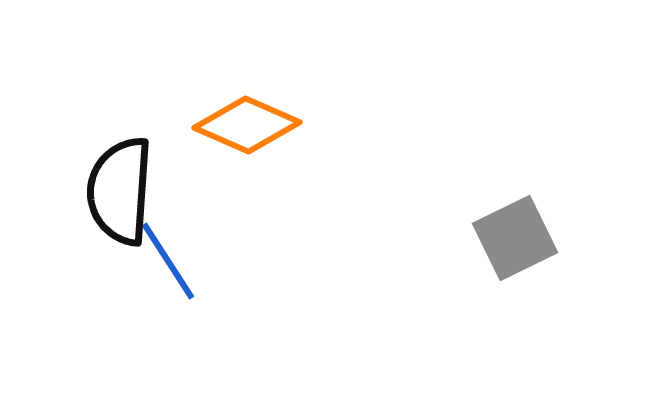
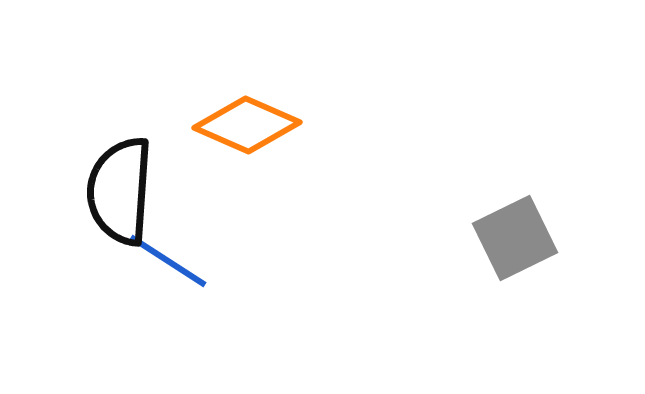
blue line: rotated 24 degrees counterclockwise
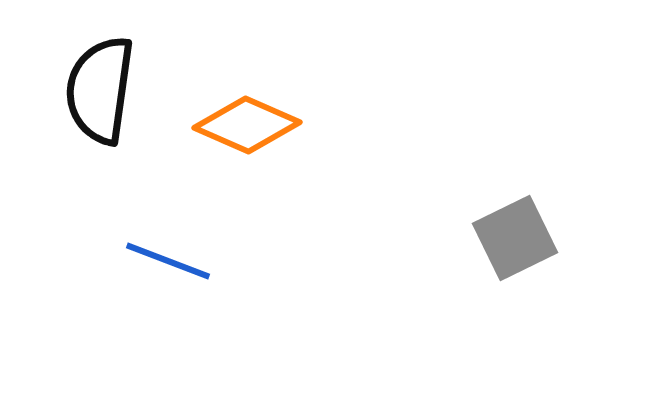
black semicircle: moved 20 px left, 101 px up; rotated 4 degrees clockwise
blue line: rotated 12 degrees counterclockwise
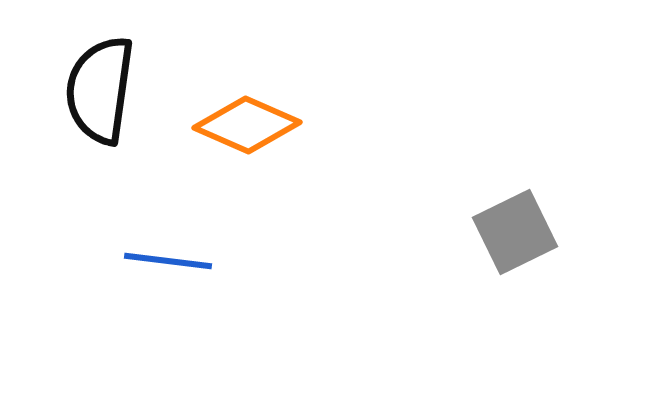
gray square: moved 6 px up
blue line: rotated 14 degrees counterclockwise
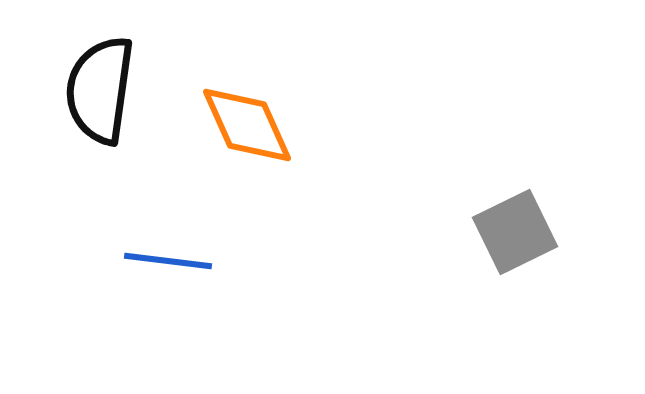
orange diamond: rotated 42 degrees clockwise
